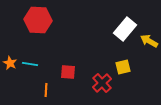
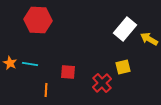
yellow arrow: moved 2 px up
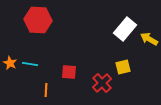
red square: moved 1 px right
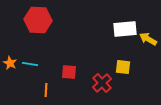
white rectangle: rotated 45 degrees clockwise
yellow arrow: moved 1 px left
yellow square: rotated 21 degrees clockwise
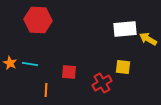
red cross: rotated 12 degrees clockwise
